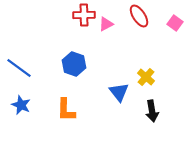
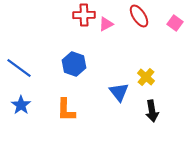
blue star: rotated 12 degrees clockwise
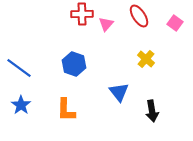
red cross: moved 2 px left, 1 px up
pink triangle: rotated 21 degrees counterclockwise
yellow cross: moved 18 px up
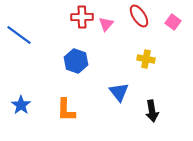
red cross: moved 3 px down
pink square: moved 2 px left, 1 px up
yellow cross: rotated 30 degrees counterclockwise
blue hexagon: moved 2 px right, 3 px up
blue line: moved 33 px up
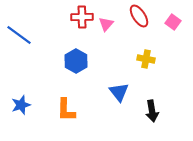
blue hexagon: rotated 10 degrees clockwise
blue star: rotated 18 degrees clockwise
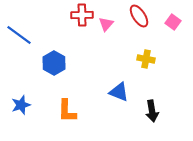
red cross: moved 2 px up
blue hexagon: moved 22 px left, 2 px down
blue triangle: rotated 30 degrees counterclockwise
orange L-shape: moved 1 px right, 1 px down
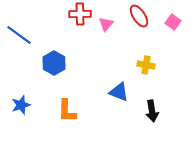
red cross: moved 2 px left, 1 px up
yellow cross: moved 6 px down
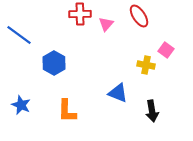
pink square: moved 7 px left, 28 px down
blue triangle: moved 1 px left, 1 px down
blue star: rotated 30 degrees counterclockwise
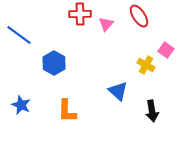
yellow cross: rotated 18 degrees clockwise
blue triangle: moved 2 px up; rotated 20 degrees clockwise
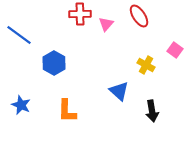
pink square: moved 9 px right
blue triangle: moved 1 px right
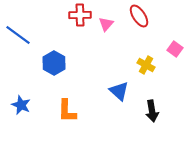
red cross: moved 1 px down
blue line: moved 1 px left
pink square: moved 1 px up
